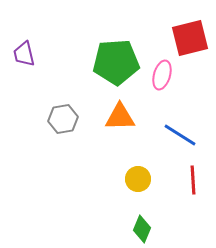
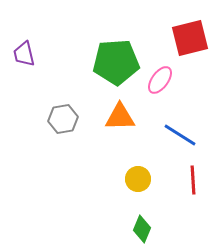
pink ellipse: moved 2 px left, 5 px down; rotated 20 degrees clockwise
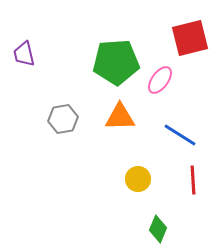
green diamond: moved 16 px right
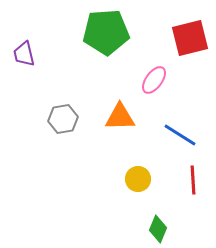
green pentagon: moved 10 px left, 30 px up
pink ellipse: moved 6 px left
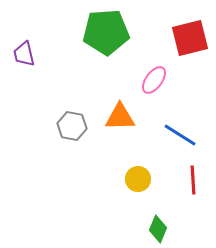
gray hexagon: moved 9 px right, 7 px down; rotated 20 degrees clockwise
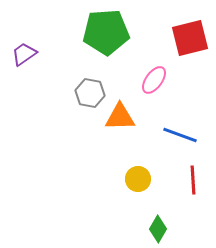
purple trapezoid: rotated 68 degrees clockwise
gray hexagon: moved 18 px right, 33 px up
blue line: rotated 12 degrees counterclockwise
green diamond: rotated 8 degrees clockwise
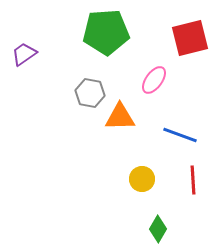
yellow circle: moved 4 px right
